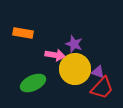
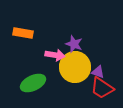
yellow circle: moved 2 px up
red trapezoid: rotated 80 degrees clockwise
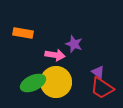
yellow circle: moved 19 px left, 15 px down
purple triangle: rotated 16 degrees clockwise
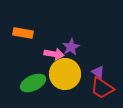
purple star: moved 3 px left, 3 px down; rotated 24 degrees clockwise
pink arrow: moved 1 px left, 1 px up
yellow circle: moved 9 px right, 8 px up
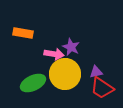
purple star: rotated 18 degrees counterclockwise
purple triangle: moved 2 px left; rotated 48 degrees counterclockwise
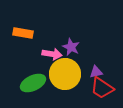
pink arrow: moved 2 px left
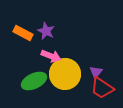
orange rectangle: rotated 18 degrees clockwise
purple star: moved 25 px left, 16 px up
pink arrow: moved 1 px left, 2 px down; rotated 12 degrees clockwise
purple triangle: rotated 40 degrees counterclockwise
green ellipse: moved 1 px right, 2 px up
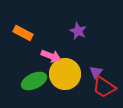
purple star: moved 32 px right
red trapezoid: moved 2 px right, 1 px up
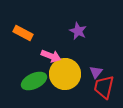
red trapezoid: rotated 70 degrees clockwise
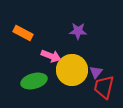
purple star: rotated 24 degrees counterclockwise
yellow circle: moved 7 px right, 4 px up
green ellipse: rotated 10 degrees clockwise
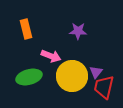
orange rectangle: moved 3 px right, 4 px up; rotated 48 degrees clockwise
yellow circle: moved 6 px down
green ellipse: moved 5 px left, 4 px up
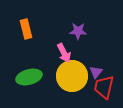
pink arrow: moved 13 px right, 3 px up; rotated 42 degrees clockwise
